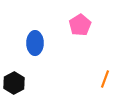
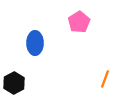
pink pentagon: moved 1 px left, 3 px up
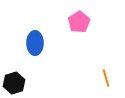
orange line: moved 1 px right, 1 px up; rotated 36 degrees counterclockwise
black hexagon: rotated 10 degrees clockwise
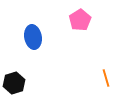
pink pentagon: moved 1 px right, 2 px up
blue ellipse: moved 2 px left, 6 px up; rotated 10 degrees counterclockwise
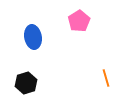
pink pentagon: moved 1 px left, 1 px down
black hexagon: moved 12 px right
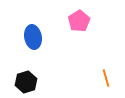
black hexagon: moved 1 px up
